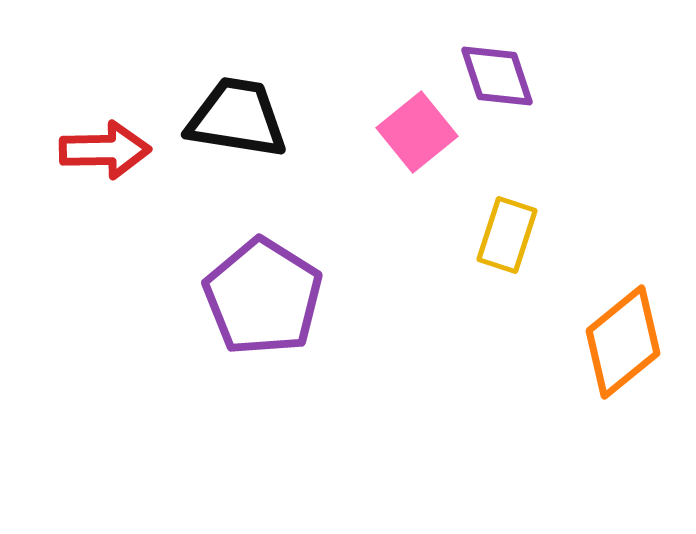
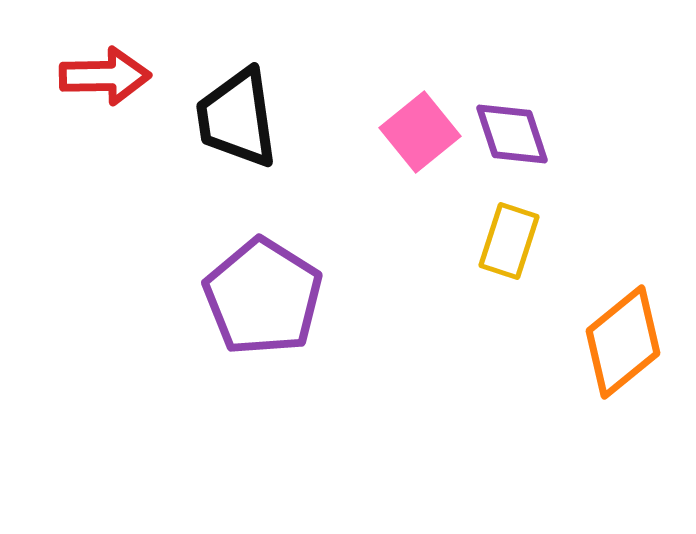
purple diamond: moved 15 px right, 58 px down
black trapezoid: rotated 107 degrees counterclockwise
pink square: moved 3 px right
red arrow: moved 74 px up
yellow rectangle: moved 2 px right, 6 px down
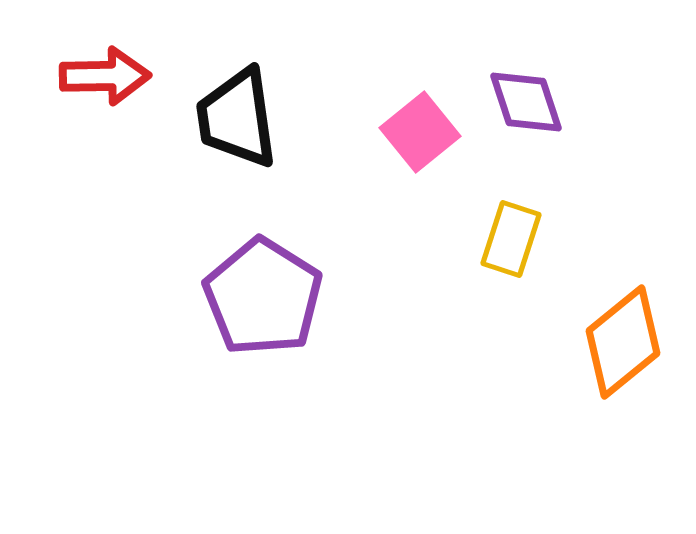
purple diamond: moved 14 px right, 32 px up
yellow rectangle: moved 2 px right, 2 px up
